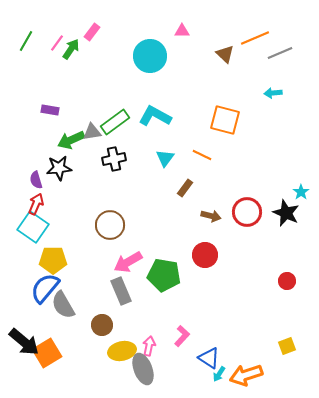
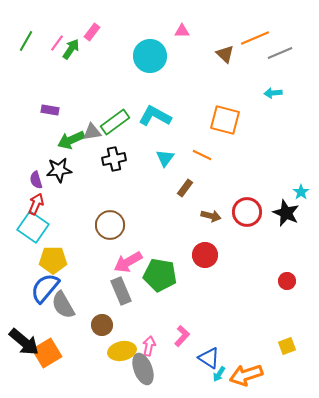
black star at (59, 168): moved 2 px down
green pentagon at (164, 275): moved 4 px left
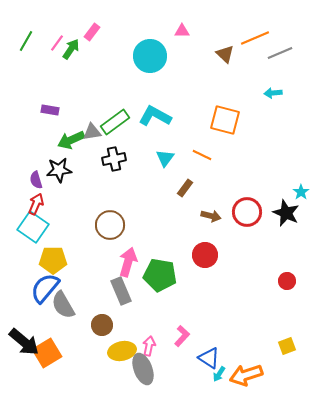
pink arrow at (128, 262): rotated 136 degrees clockwise
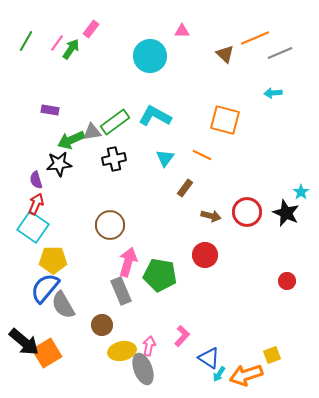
pink rectangle at (92, 32): moved 1 px left, 3 px up
black star at (59, 170): moved 6 px up
yellow square at (287, 346): moved 15 px left, 9 px down
